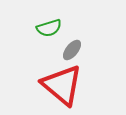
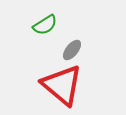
green semicircle: moved 4 px left, 3 px up; rotated 15 degrees counterclockwise
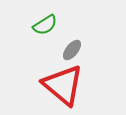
red triangle: moved 1 px right
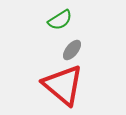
green semicircle: moved 15 px right, 5 px up
